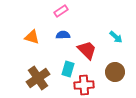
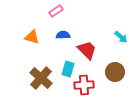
pink rectangle: moved 5 px left
cyan arrow: moved 5 px right
brown cross: moved 3 px right; rotated 15 degrees counterclockwise
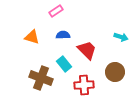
cyan arrow: rotated 24 degrees counterclockwise
cyan rectangle: moved 4 px left, 5 px up; rotated 56 degrees counterclockwise
brown cross: rotated 20 degrees counterclockwise
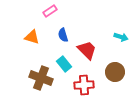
pink rectangle: moved 6 px left
blue semicircle: rotated 104 degrees counterclockwise
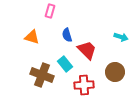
pink rectangle: rotated 40 degrees counterclockwise
blue semicircle: moved 4 px right
cyan rectangle: moved 1 px right
brown cross: moved 1 px right, 3 px up
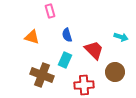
pink rectangle: rotated 32 degrees counterclockwise
red trapezoid: moved 7 px right
cyan rectangle: moved 4 px up; rotated 63 degrees clockwise
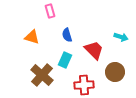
brown cross: rotated 20 degrees clockwise
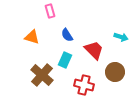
blue semicircle: rotated 16 degrees counterclockwise
red cross: rotated 18 degrees clockwise
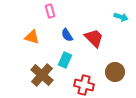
cyan arrow: moved 20 px up
red trapezoid: moved 12 px up
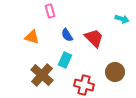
cyan arrow: moved 1 px right, 2 px down
